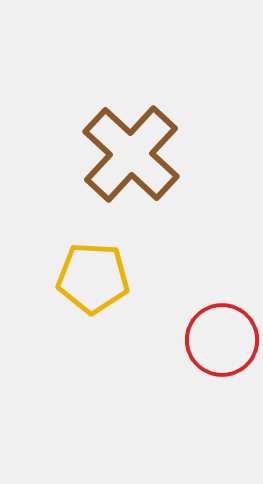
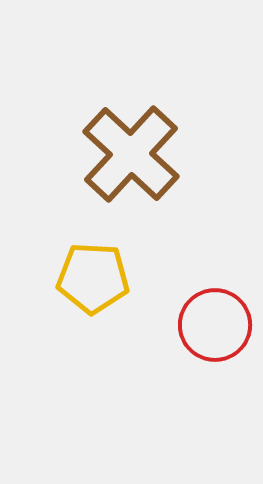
red circle: moved 7 px left, 15 px up
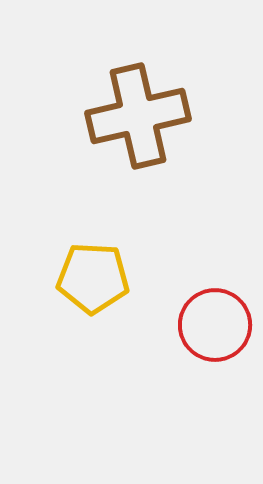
brown cross: moved 7 px right, 38 px up; rotated 34 degrees clockwise
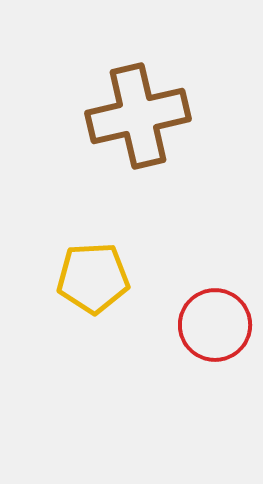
yellow pentagon: rotated 6 degrees counterclockwise
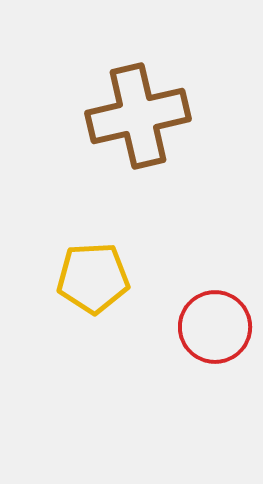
red circle: moved 2 px down
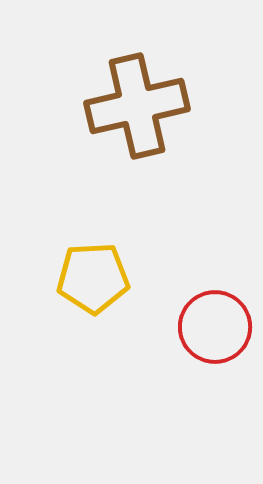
brown cross: moved 1 px left, 10 px up
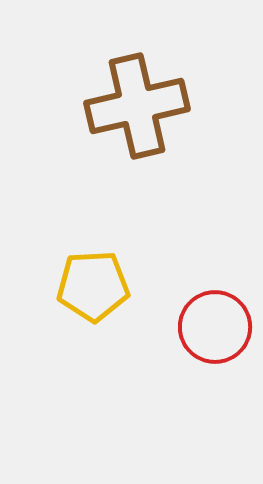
yellow pentagon: moved 8 px down
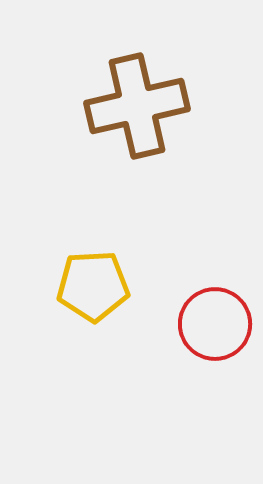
red circle: moved 3 px up
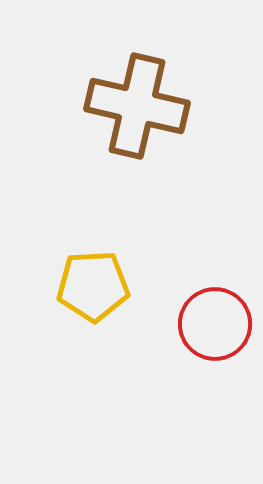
brown cross: rotated 26 degrees clockwise
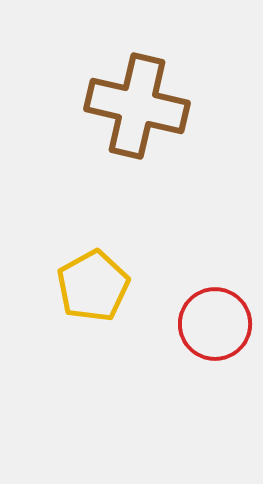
yellow pentagon: rotated 26 degrees counterclockwise
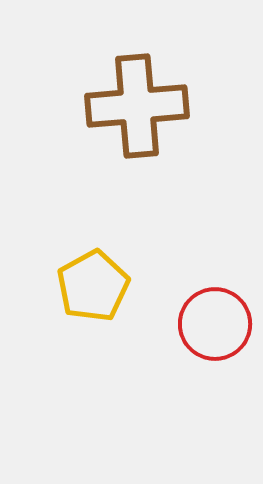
brown cross: rotated 18 degrees counterclockwise
